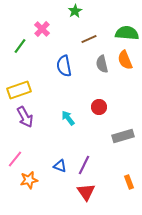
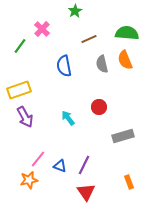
pink line: moved 23 px right
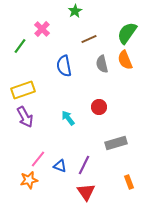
green semicircle: rotated 60 degrees counterclockwise
yellow rectangle: moved 4 px right
gray rectangle: moved 7 px left, 7 px down
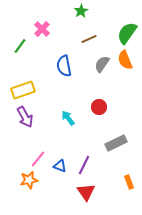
green star: moved 6 px right
gray semicircle: rotated 48 degrees clockwise
gray rectangle: rotated 10 degrees counterclockwise
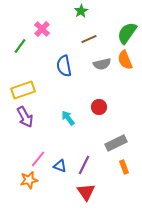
gray semicircle: rotated 138 degrees counterclockwise
orange rectangle: moved 5 px left, 15 px up
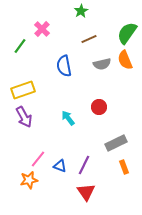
purple arrow: moved 1 px left
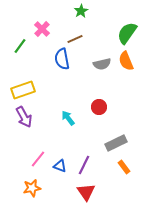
brown line: moved 14 px left
orange semicircle: moved 1 px right, 1 px down
blue semicircle: moved 2 px left, 7 px up
orange rectangle: rotated 16 degrees counterclockwise
orange star: moved 3 px right, 8 px down
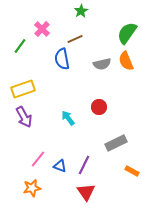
yellow rectangle: moved 1 px up
orange rectangle: moved 8 px right, 4 px down; rotated 24 degrees counterclockwise
